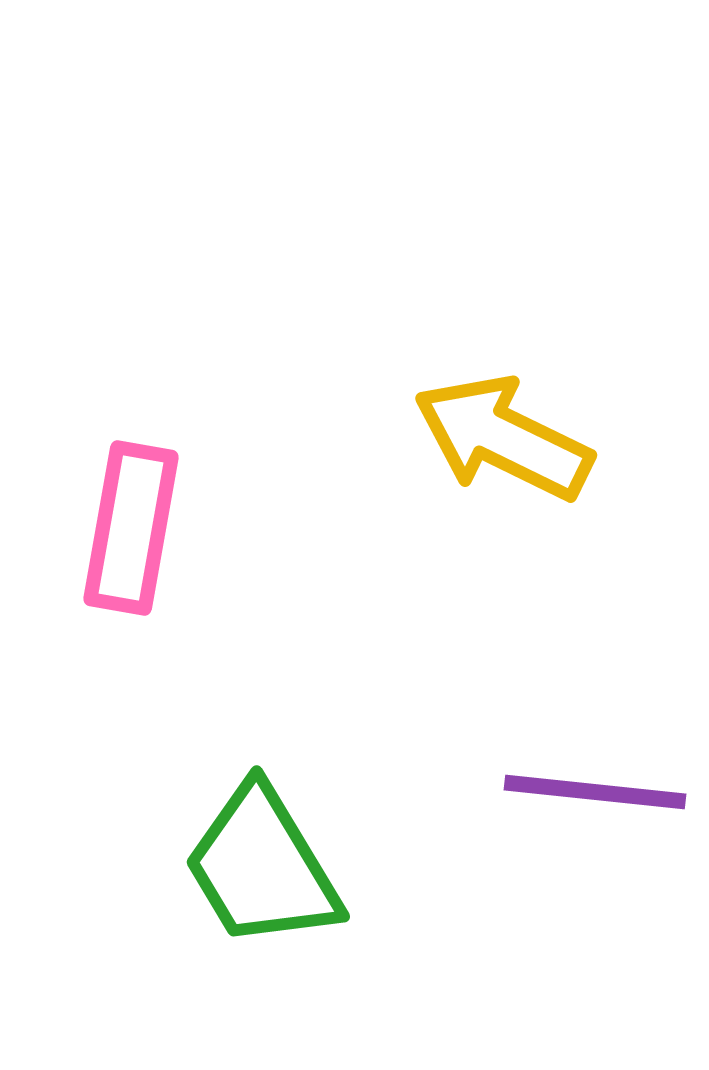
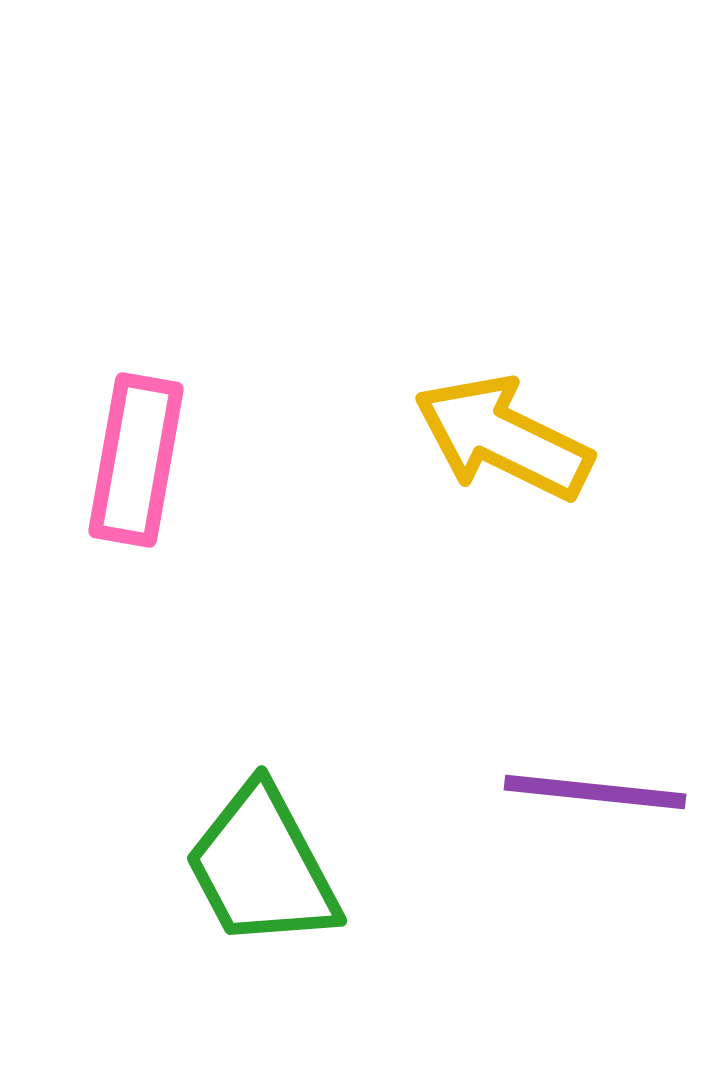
pink rectangle: moved 5 px right, 68 px up
green trapezoid: rotated 3 degrees clockwise
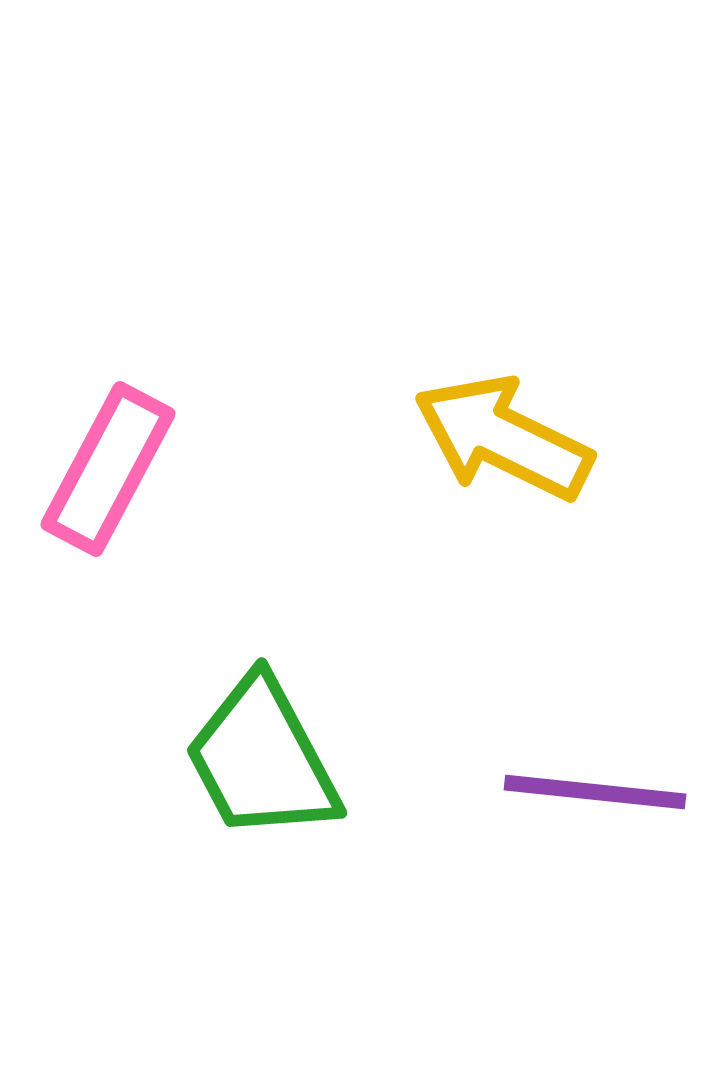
pink rectangle: moved 28 px left, 9 px down; rotated 18 degrees clockwise
green trapezoid: moved 108 px up
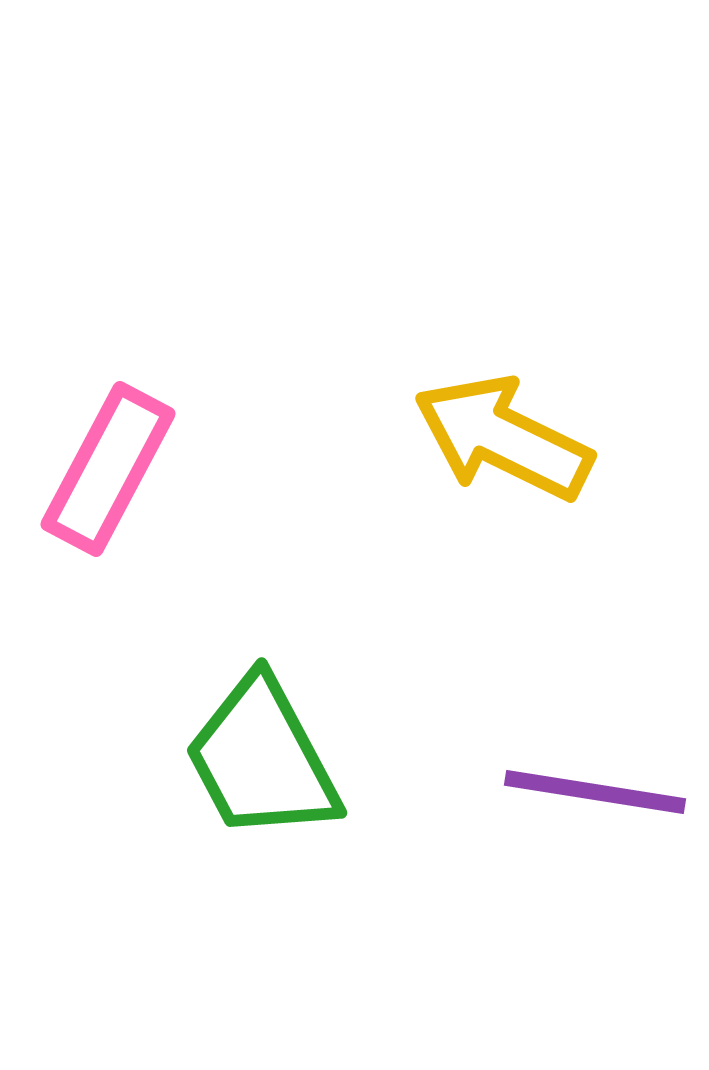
purple line: rotated 3 degrees clockwise
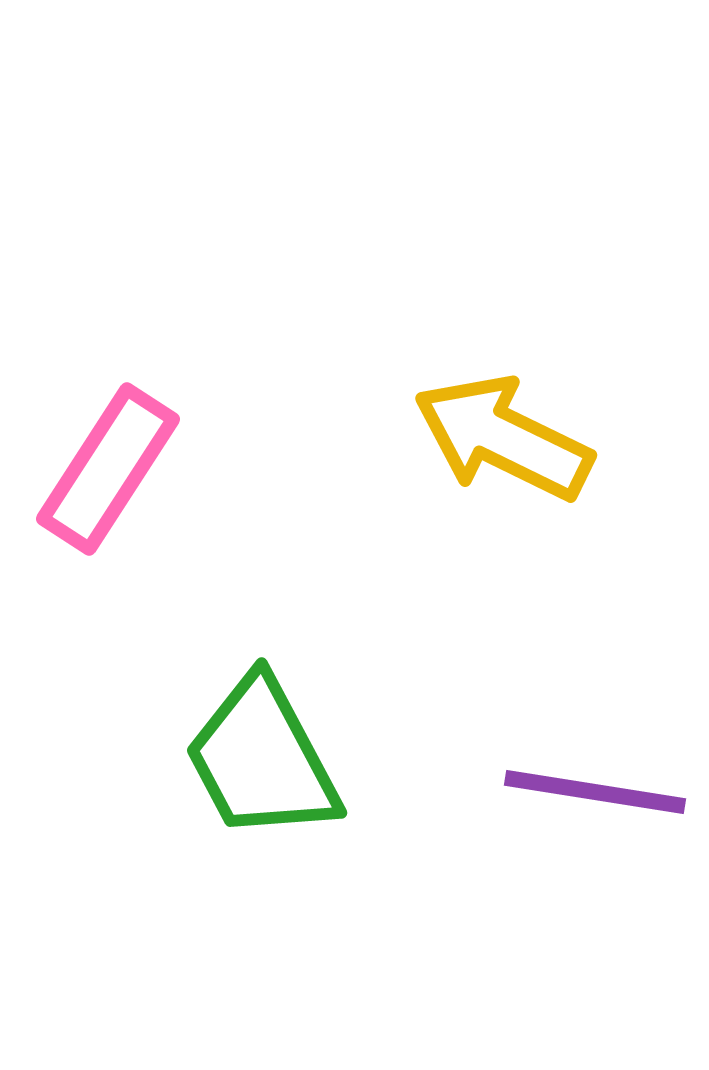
pink rectangle: rotated 5 degrees clockwise
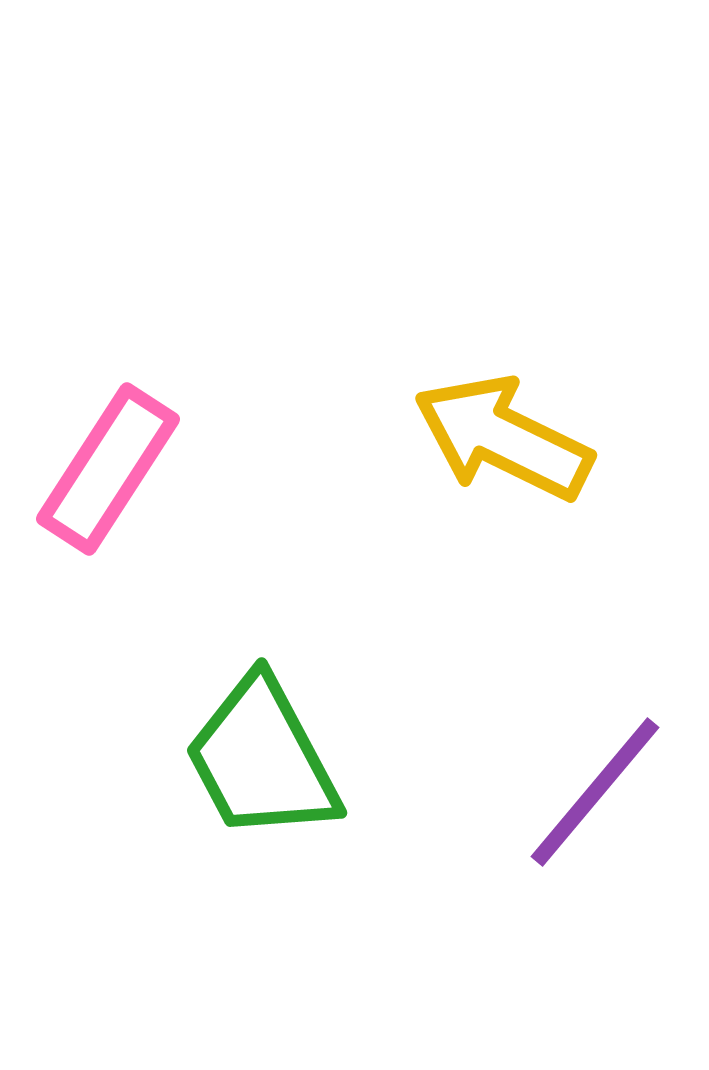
purple line: rotated 59 degrees counterclockwise
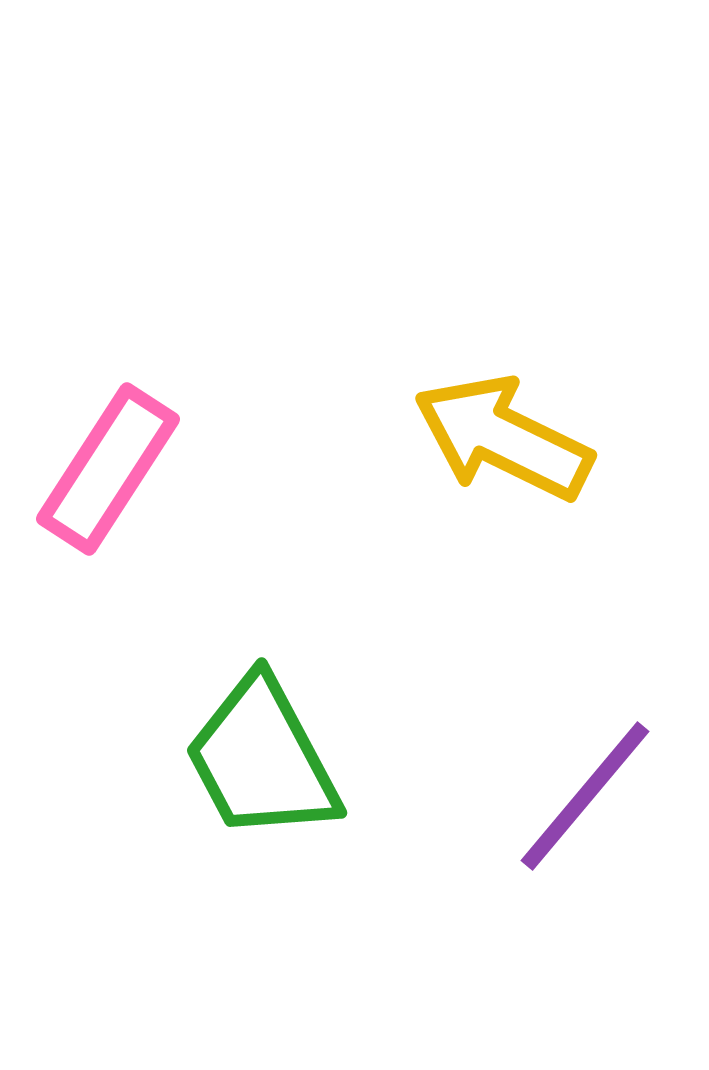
purple line: moved 10 px left, 4 px down
